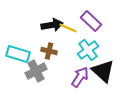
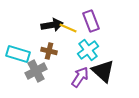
purple rectangle: rotated 25 degrees clockwise
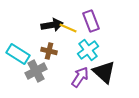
cyan rectangle: rotated 15 degrees clockwise
black triangle: moved 1 px right, 1 px down
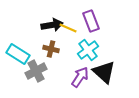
brown cross: moved 2 px right, 2 px up
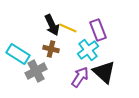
purple rectangle: moved 7 px right, 9 px down
black arrow: rotated 75 degrees clockwise
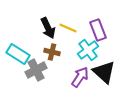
black arrow: moved 4 px left, 3 px down
brown cross: moved 1 px right, 3 px down
gray cross: moved 1 px up
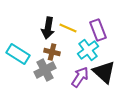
black arrow: rotated 35 degrees clockwise
gray cross: moved 9 px right
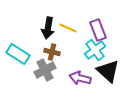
cyan cross: moved 7 px right
black triangle: moved 4 px right, 1 px up
purple arrow: moved 1 px down; rotated 110 degrees counterclockwise
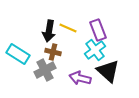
black arrow: moved 1 px right, 3 px down
brown cross: moved 1 px right
